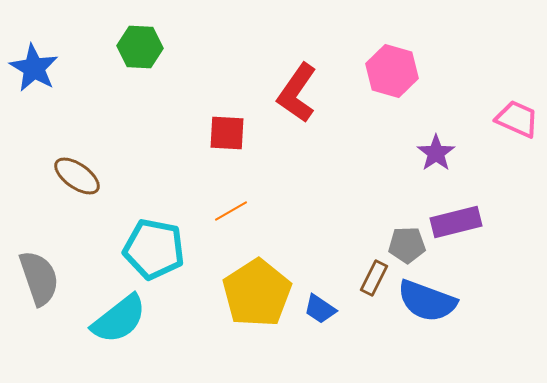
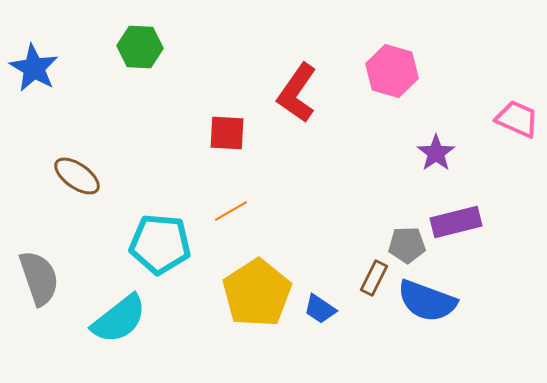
cyan pentagon: moved 6 px right, 5 px up; rotated 6 degrees counterclockwise
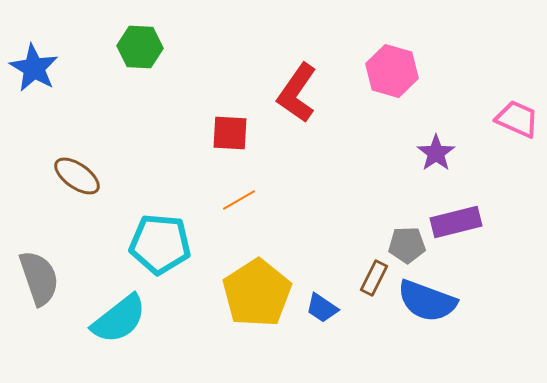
red square: moved 3 px right
orange line: moved 8 px right, 11 px up
blue trapezoid: moved 2 px right, 1 px up
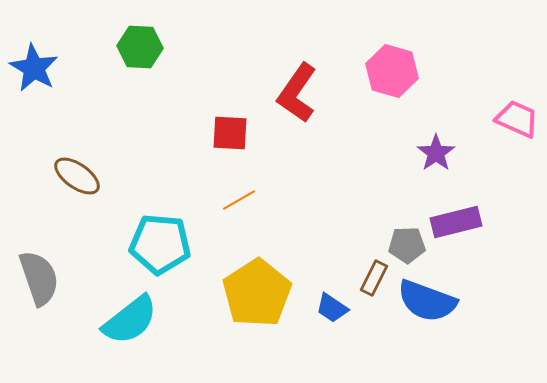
blue trapezoid: moved 10 px right
cyan semicircle: moved 11 px right, 1 px down
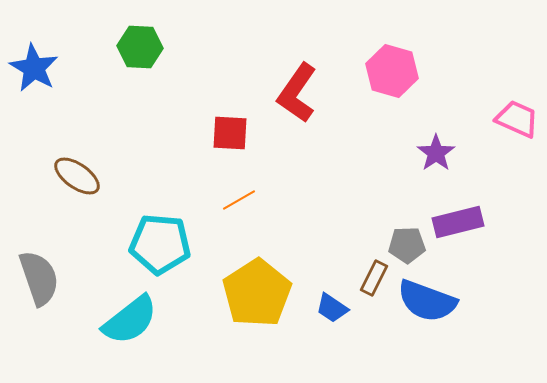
purple rectangle: moved 2 px right
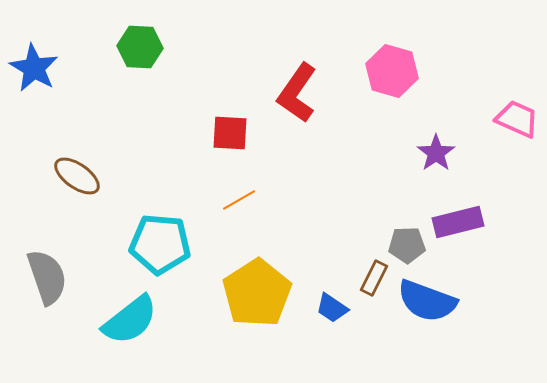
gray semicircle: moved 8 px right, 1 px up
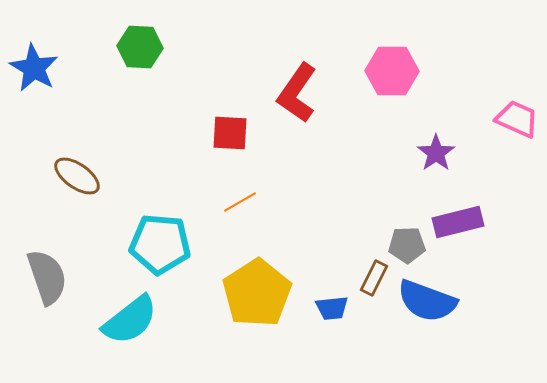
pink hexagon: rotated 15 degrees counterclockwise
orange line: moved 1 px right, 2 px down
blue trapezoid: rotated 40 degrees counterclockwise
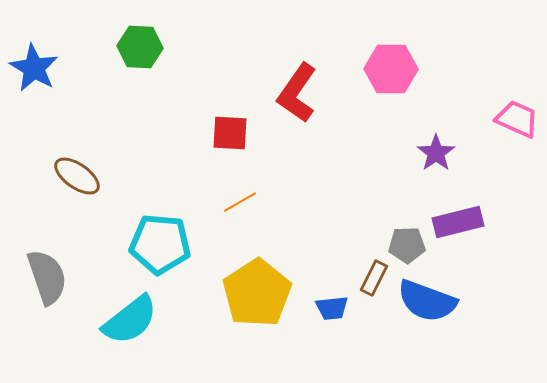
pink hexagon: moved 1 px left, 2 px up
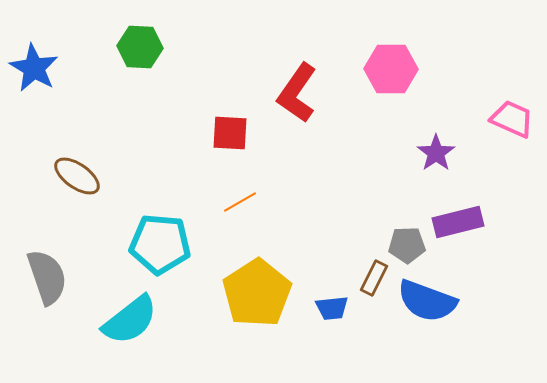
pink trapezoid: moved 5 px left
